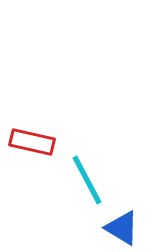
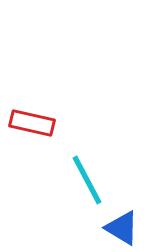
red rectangle: moved 19 px up
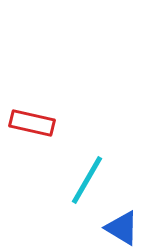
cyan line: rotated 58 degrees clockwise
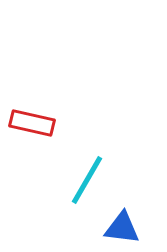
blue triangle: rotated 24 degrees counterclockwise
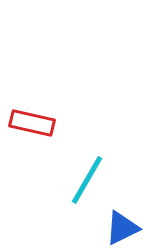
blue triangle: rotated 33 degrees counterclockwise
